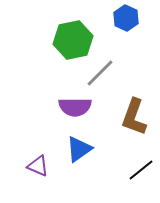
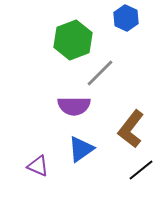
green hexagon: rotated 9 degrees counterclockwise
purple semicircle: moved 1 px left, 1 px up
brown L-shape: moved 3 px left, 12 px down; rotated 18 degrees clockwise
blue triangle: moved 2 px right
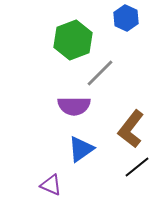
purple triangle: moved 13 px right, 19 px down
black line: moved 4 px left, 3 px up
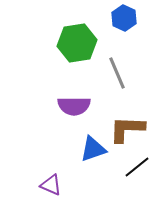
blue hexagon: moved 2 px left
green hexagon: moved 4 px right, 3 px down; rotated 12 degrees clockwise
gray line: moved 17 px right; rotated 68 degrees counterclockwise
brown L-shape: moved 4 px left; rotated 54 degrees clockwise
blue triangle: moved 12 px right; rotated 16 degrees clockwise
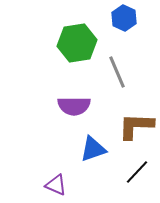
gray line: moved 1 px up
brown L-shape: moved 9 px right, 3 px up
black line: moved 5 px down; rotated 8 degrees counterclockwise
purple triangle: moved 5 px right
